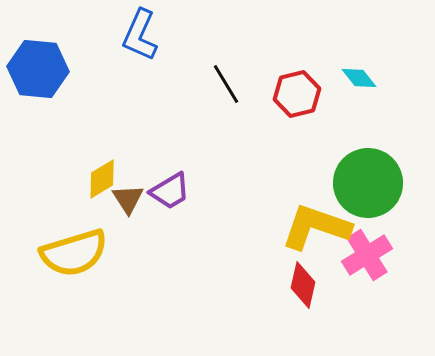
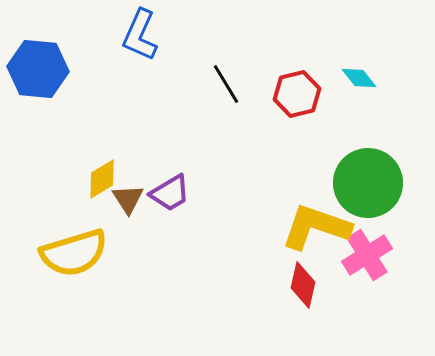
purple trapezoid: moved 2 px down
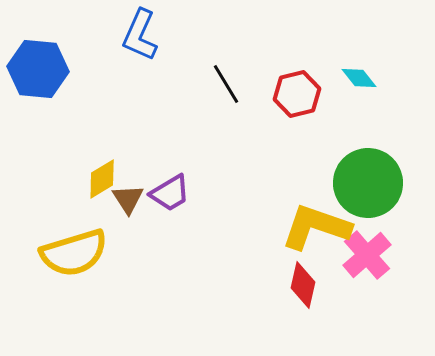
pink cross: rotated 9 degrees counterclockwise
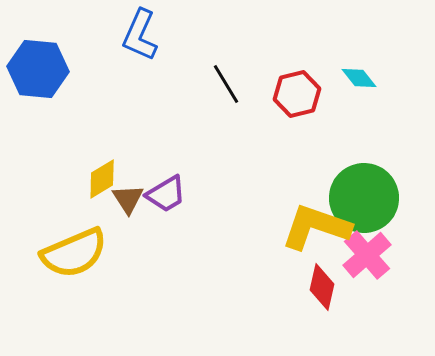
green circle: moved 4 px left, 15 px down
purple trapezoid: moved 4 px left, 1 px down
yellow semicircle: rotated 6 degrees counterclockwise
red diamond: moved 19 px right, 2 px down
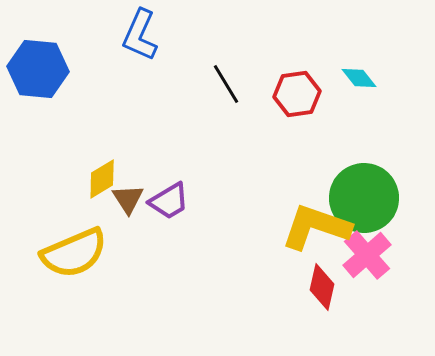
red hexagon: rotated 6 degrees clockwise
purple trapezoid: moved 3 px right, 7 px down
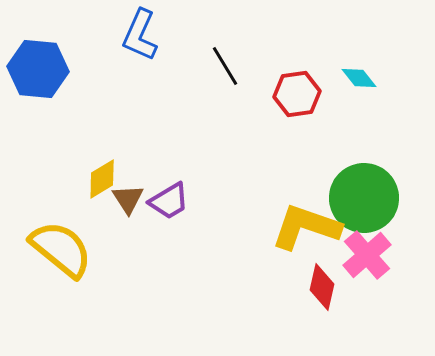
black line: moved 1 px left, 18 px up
yellow L-shape: moved 10 px left
yellow semicircle: moved 13 px left, 4 px up; rotated 118 degrees counterclockwise
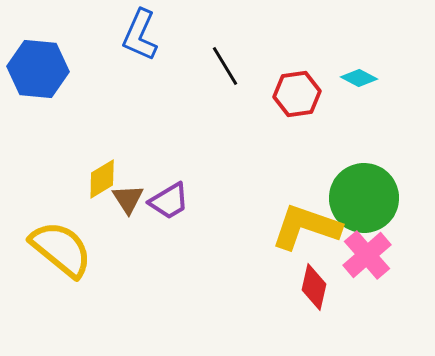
cyan diamond: rotated 24 degrees counterclockwise
red diamond: moved 8 px left
